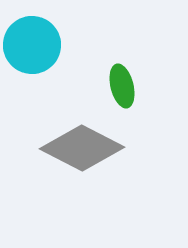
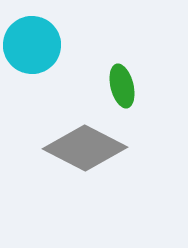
gray diamond: moved 3 px right
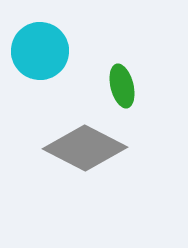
cyan circle: moved 8 px right, 6 px down
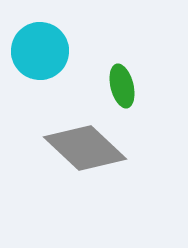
gray diamond: rotated 16 degrees clockwise
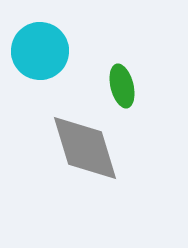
gray diamond: rotated 30 degrees clockwise
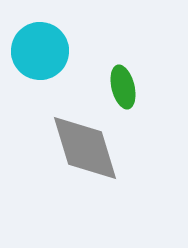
green ellipse: moved 1 px right, 1 px down
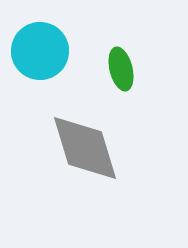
green ellipse: moved 2 px left, 18 px up
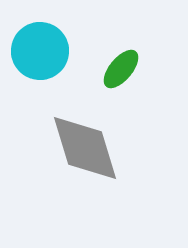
green ellipse: rotated 54 degrees clockwise
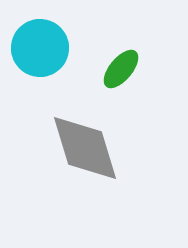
cyan circle: moved 3 px up
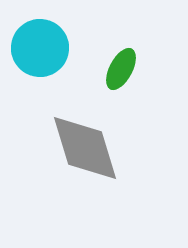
green ellipse: rotated 12 degrees counterclockwise
